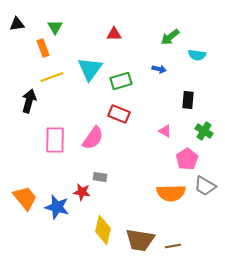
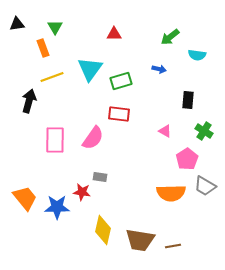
red rectangle: rotated 15 degrees counterclockwise
blue star: rotated 15 degrees counterclockwise
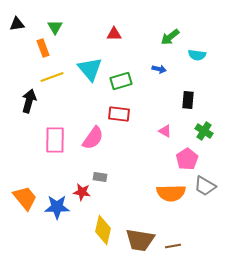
cyan triangle: rotated 16 degrees counterclockwise
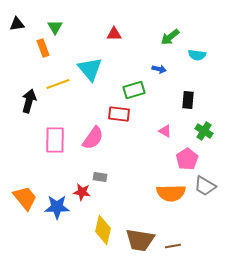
yellow line: moved 6 px right, 7 px down
green rectangle: moved 13 px right, 9 px down
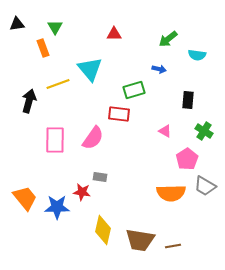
green arrow: moved 2 px left, 2 px down
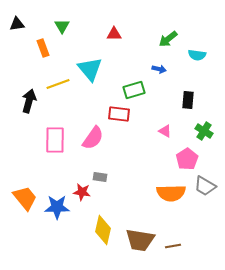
green triangle: moved 7 px right, 1 px up
